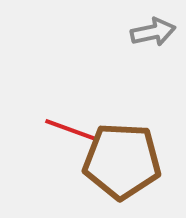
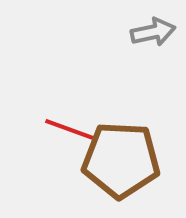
brown pentagon: moved 1 px left, 1 px up
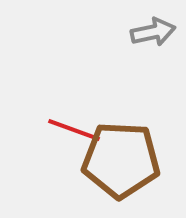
red line: moved 3 px right
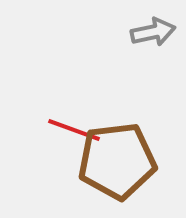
brown pentagon: moved 4 px left, 1 px down; rotated 10 degrees counterclockwise
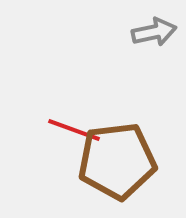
gray arrow: moved 1 px right
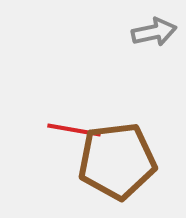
red line: rotated 10 degrees counterclockwise
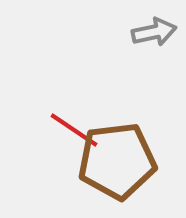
red line: rotated 24 degrees clockwise
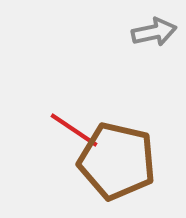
brown pentagon: rotated 20 degrees clockwise
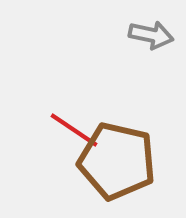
gray arrow: moved 3 px left, 3 px down; rotated 24 degrees clockwise
